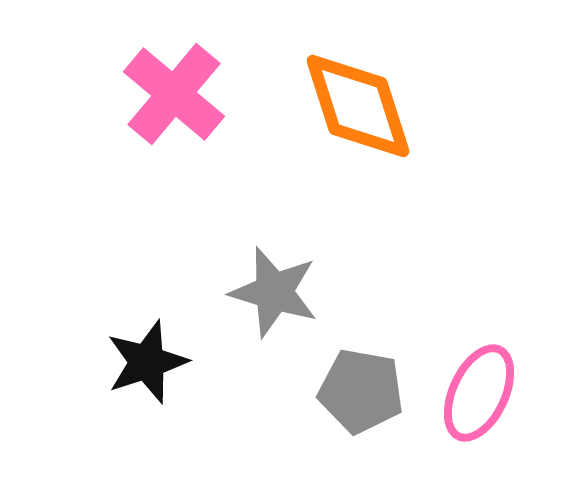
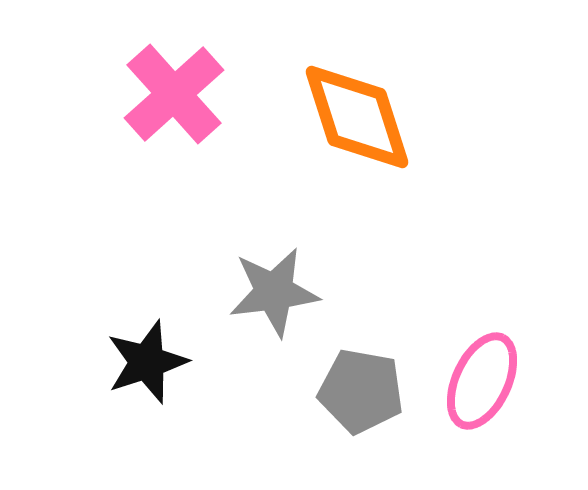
pink cross: rotated 8 degrees clockwise
orange diamond: moved 1 px left, 11 px down
gray star: rotated 24 degrees counterclockwise
pink ellipse: moved 3 px right, 12 px up
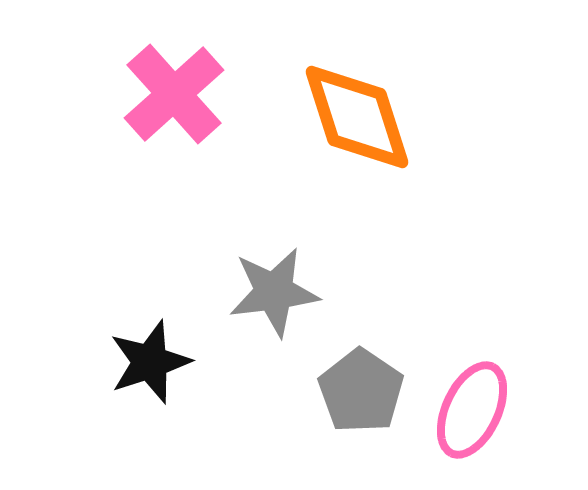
black star: moved 3 px right
pink ellipse: moved 10 px left, 29 px down
gray pentagon: rotated 24 degrees clockwise
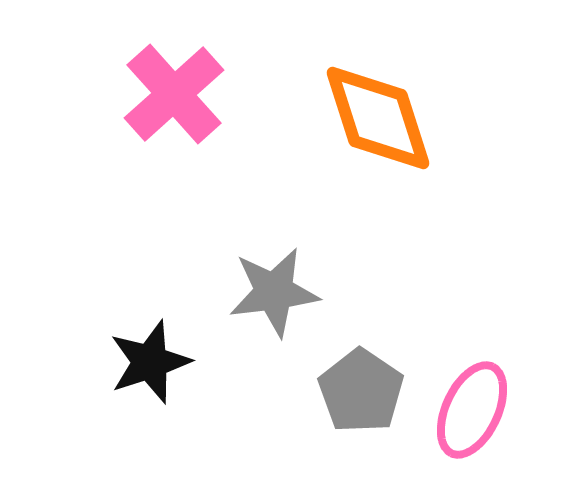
orange diamond: moved 21 px right, 1 px down
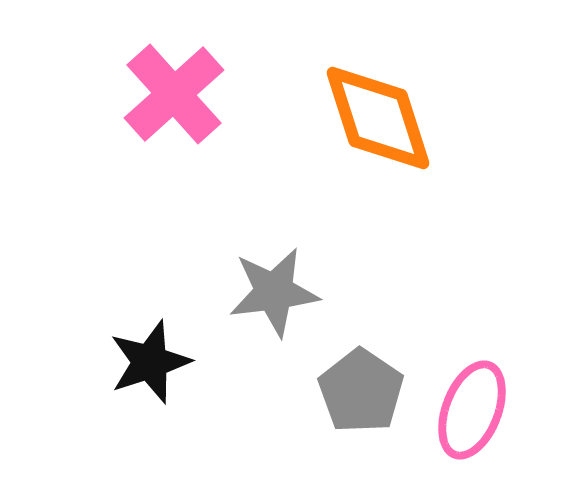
pink ellipse: rotated 4 degrees counterclockwise
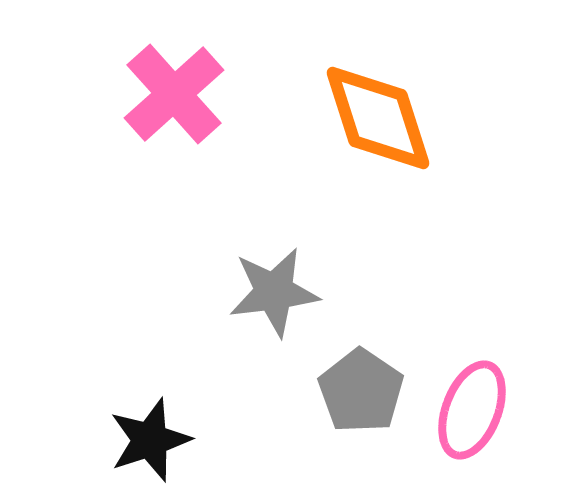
black star: moved 78 px down
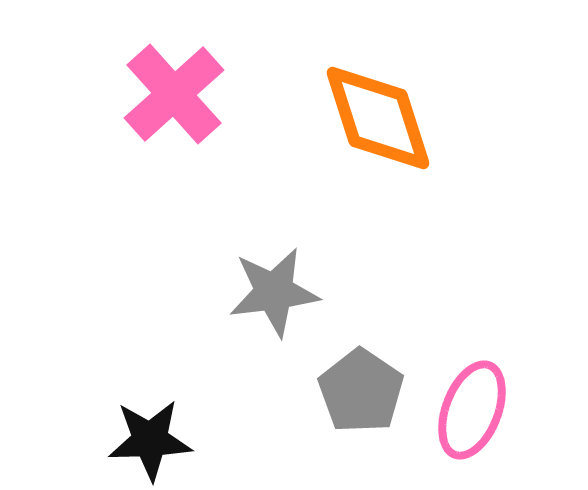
black star: rotated 16 degrees clockwise
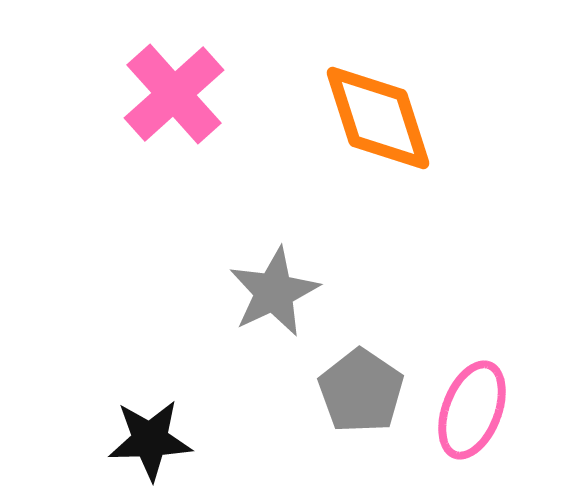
gray star: rotated 18 degrees counterclockwise
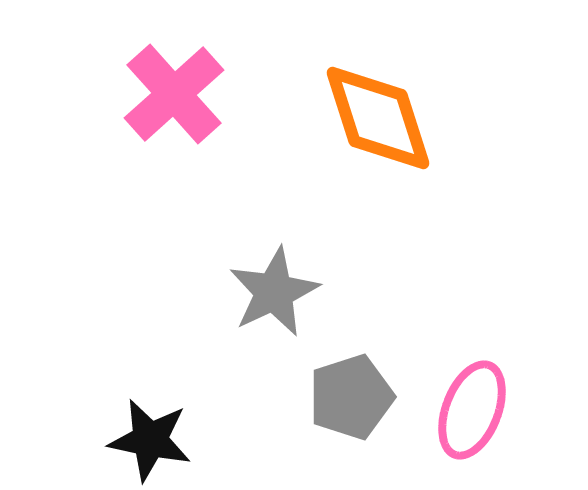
gray pentagon: moved 10 px left, 6 px down; rotated 20 degrees clockwise
black star: rotated 14 degrees clockwise
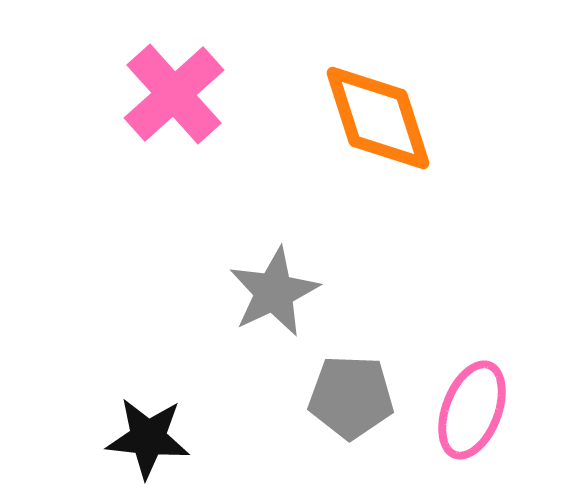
gray pentagon: rotated 20 degrees clockwise
black star: moved 2 px left, 2 px up; rotated 6 degrees counterclockwise
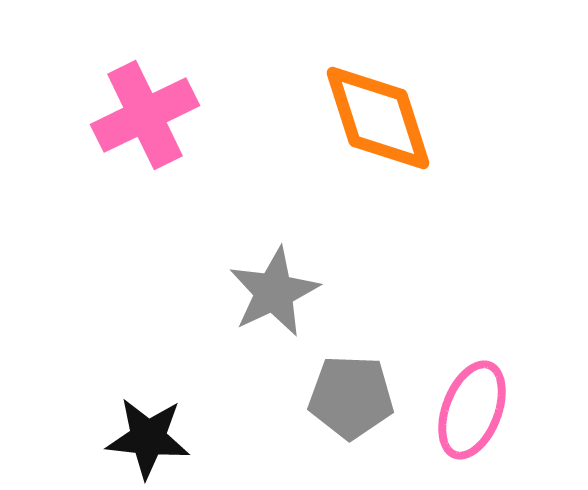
pink cross: moved 29 px left, 21 px down; rotated 16 degrees clockwise
